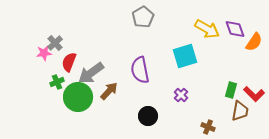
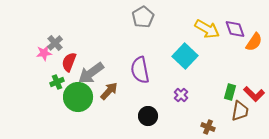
cyan square: rotated 30 degrees counterclockwise
green rectangle: moved 1 px left, 2 px down
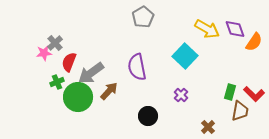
purple semicircle: moved 3 px left, 3 px up
brown cross: rotated 24 degrees clockwise
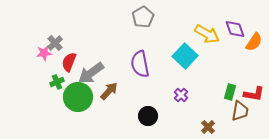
yellow arrow: moved 5 px down
purple semicircle: moved 3 px right, 3 px up
red L-shape: rotated 35 degrees counterclockwise
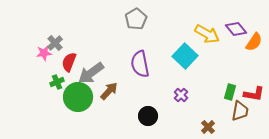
gray pentagon: moved 7 px left, 2 px down
purple diamond: moved 1 px right; rotated 20 degrees counterclockwise
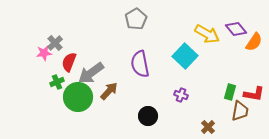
purple cross: rotated 24 degrees counterclockwise
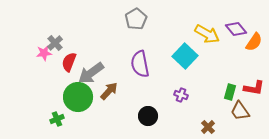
green cross: moved 37 px down
red L-shape: moved 6 px up
brown trapezoid: rotated 135 degrees clockwise
